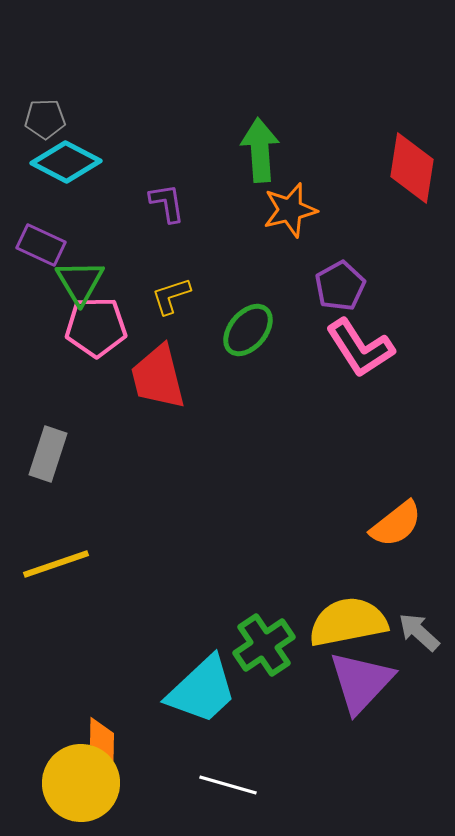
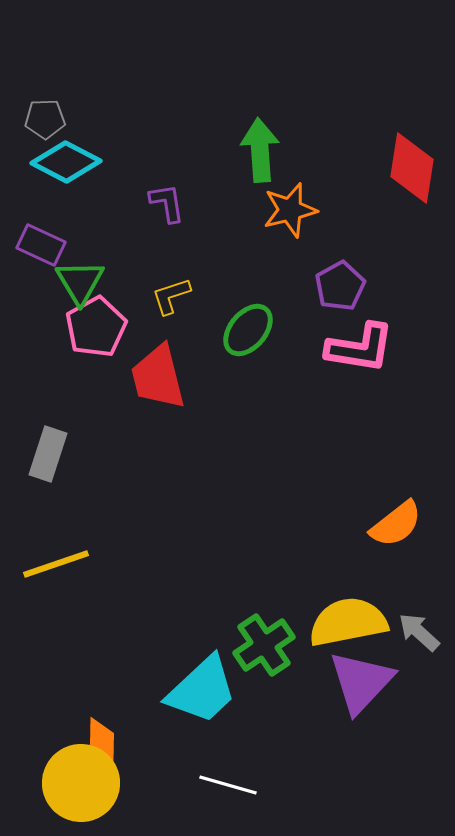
pink pentagon: rotated 28 degrees counterclockwise
pink L-shape: rotated 48 degrees counterclockwise
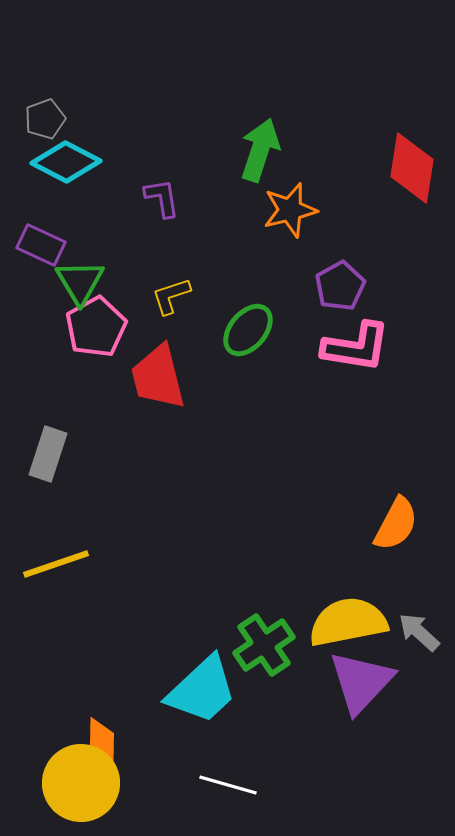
gray pentagon: rotated 18 degrees counterclockwise
green arrow: rotated 22 degrees clockwise
purple L-shape: moved 5 px left, 5 px up
pink L-shape: moved 4 px left, 1 px up
orange semicircle: rotated 24 degrees counterclockwise
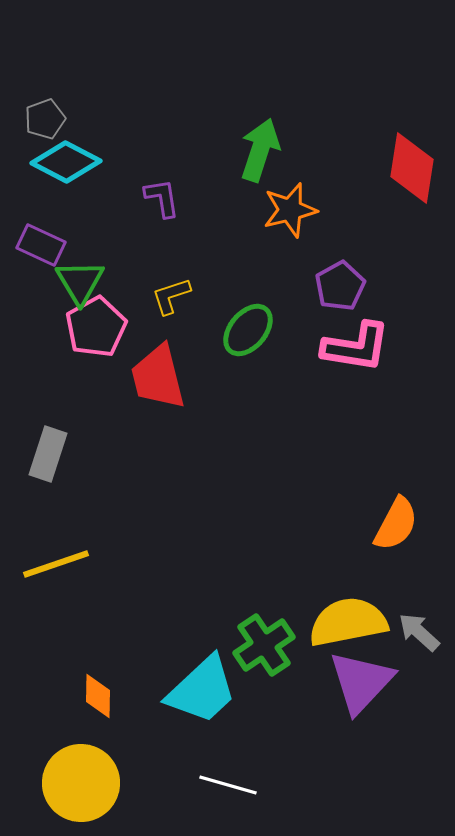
orange diamond: moved 4 px left, 43 px up
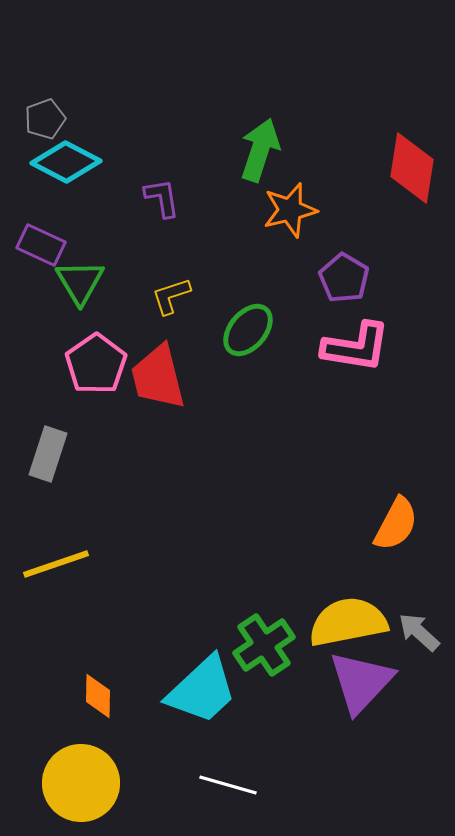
purple pentagon: moved 4 px right, 8 px up; rotated 12 degrees counterclockwise
pink pentagon: moved 37 px down; rotated 6 degrees counterclockwise
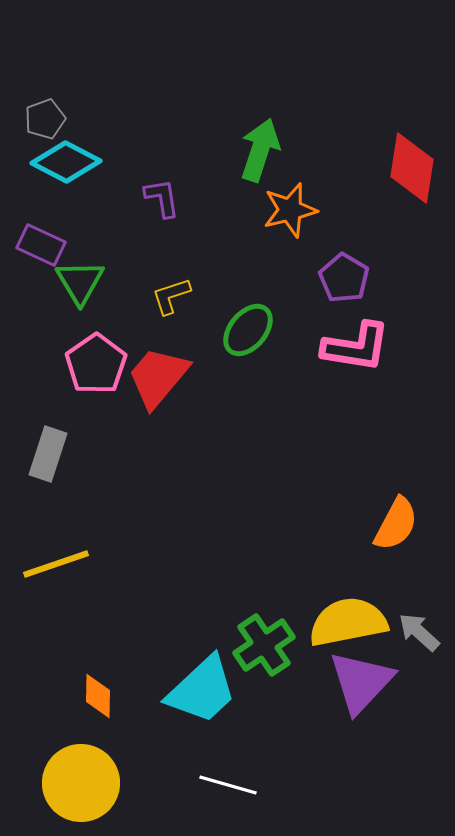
red trapezoid: rotated 54 degrees clockwise
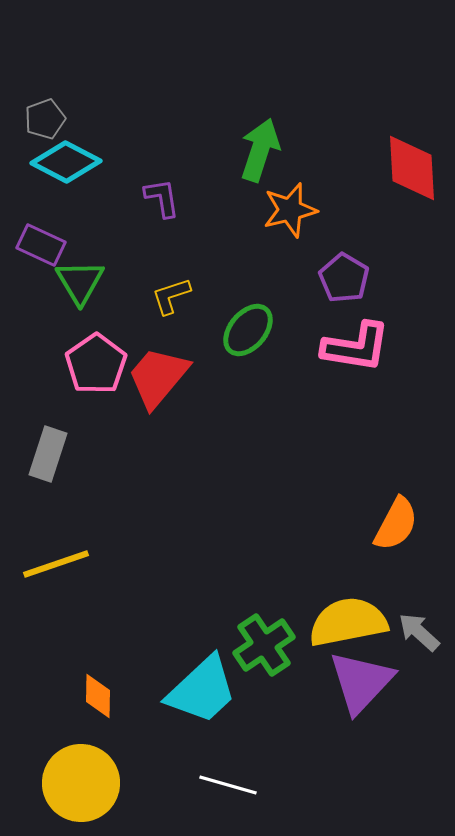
red diamond: rotated 12 degrees counterclockwise
